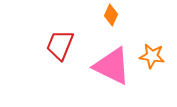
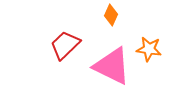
red trapezoid: moved 5 px right; rotated 24 degrees clockwise
orange star: moved 3 px left, 7 px up
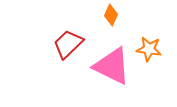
red trapezoid: moved 3 px right, 1 px up
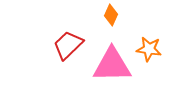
red trapezoid: moved 1 px down
pink triangle: moved 1 px up; rotated 27 degrees counterclockwise
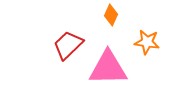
orange star: moved 2 px left, 7 px up
pink triangle: moved 4 px left, 3 px down
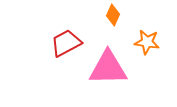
orange diamond: moved 2 px right
red trapezoid: moved 2 px left, 2 px up; rotated 16 degrees clockwise
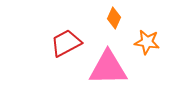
orange diamond: moved 1 px right, 3 px down
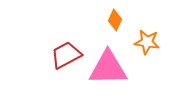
orange diamond: moved 1 px right, 2 px down
red trapezoid: moved 12 px down
